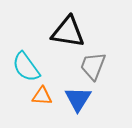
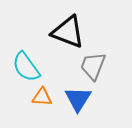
black triangle: rotated 12 degrees clockwise
orange triangle: moved 1 px down
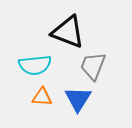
cyan semicircle: moved 9 px right, 2 px up; rotated 60 degrees counterclockwise
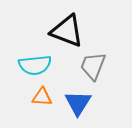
black triangle: moved 1 px left, 1 px up
blue triangle: moved 4 px down
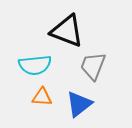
blue triangle: moved 1 px right, 1 px down; rotated 20 degrees clockwise
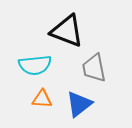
gray trapezoid: moved 1 px right, 2 px down; rotated 32 degrees counterclockwise
orange triangle: moved 2 px down
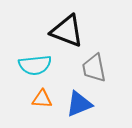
blue triangle: rotated 16 degrees clockwise
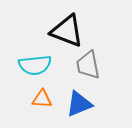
gray trapezoid: moved 6 px left, 3 px up
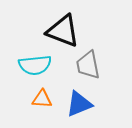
black triangle: moved 4 px left
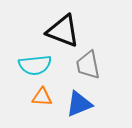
orange triangle: moved 2 px up
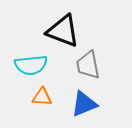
cyan semicircle: moved 4 px left
blue triangle: moved 5 px right
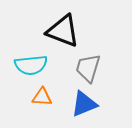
gray trapezoid: moved 3 px down; rotated 28 degrees clockwise
